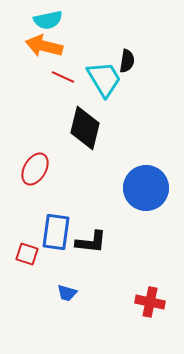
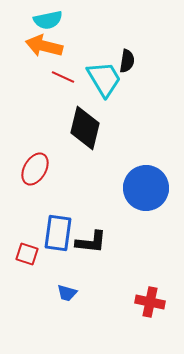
blue rectangle: moved 2 px right, 1 px down
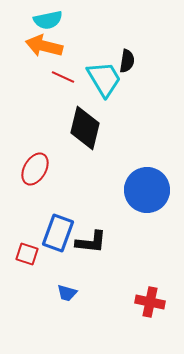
blue circle: moved 1 px right, 2 px down
blue rectangle: rotated 12 degrees clockwise
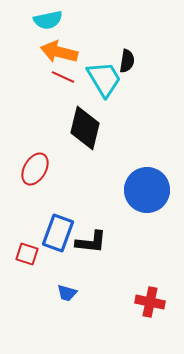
orange arrow: moved 15 px right, 6 px down
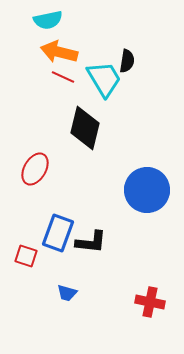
red square: moved 1 px left, 2 px down
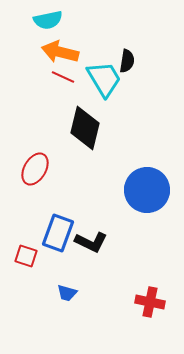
orange arrow: moved 1 px right
black L-shape: rotated 20 degrees clockwise
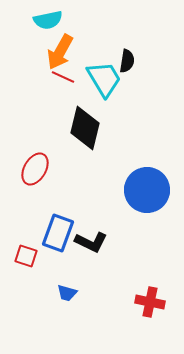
orange arrow: rotated 75 degrees counterclockwise
